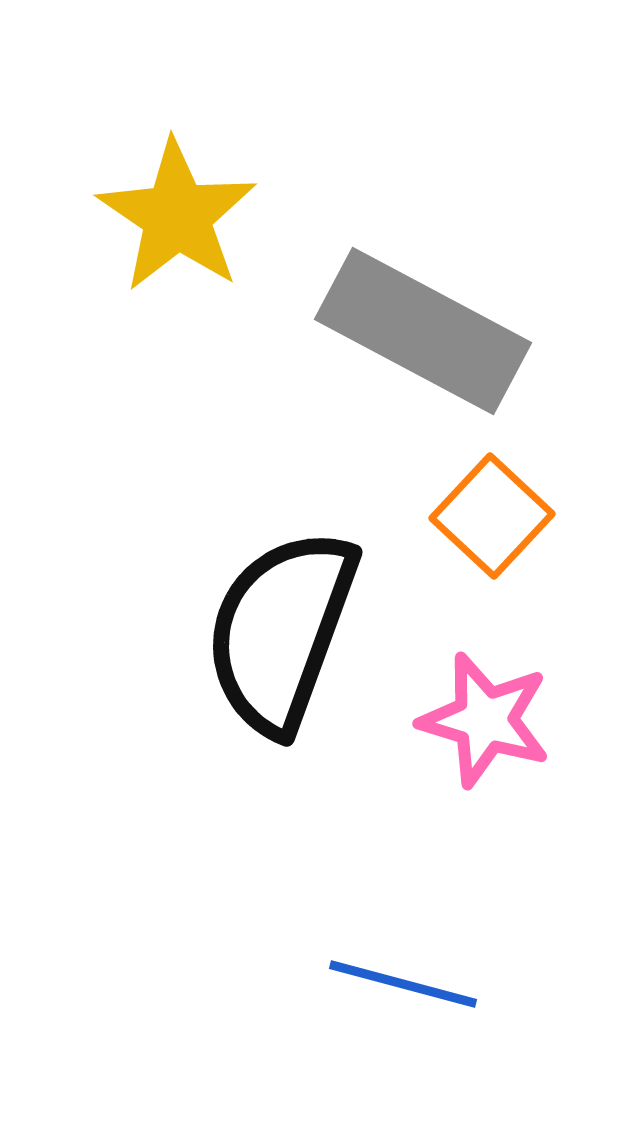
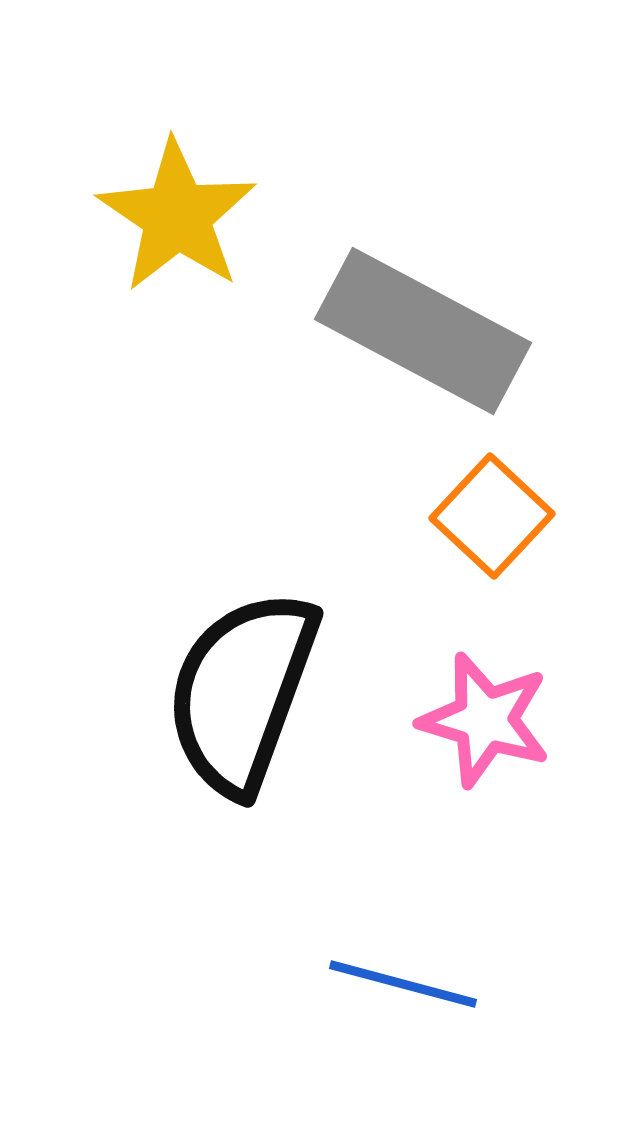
black semicircle: moved 39 px left, 61 px down
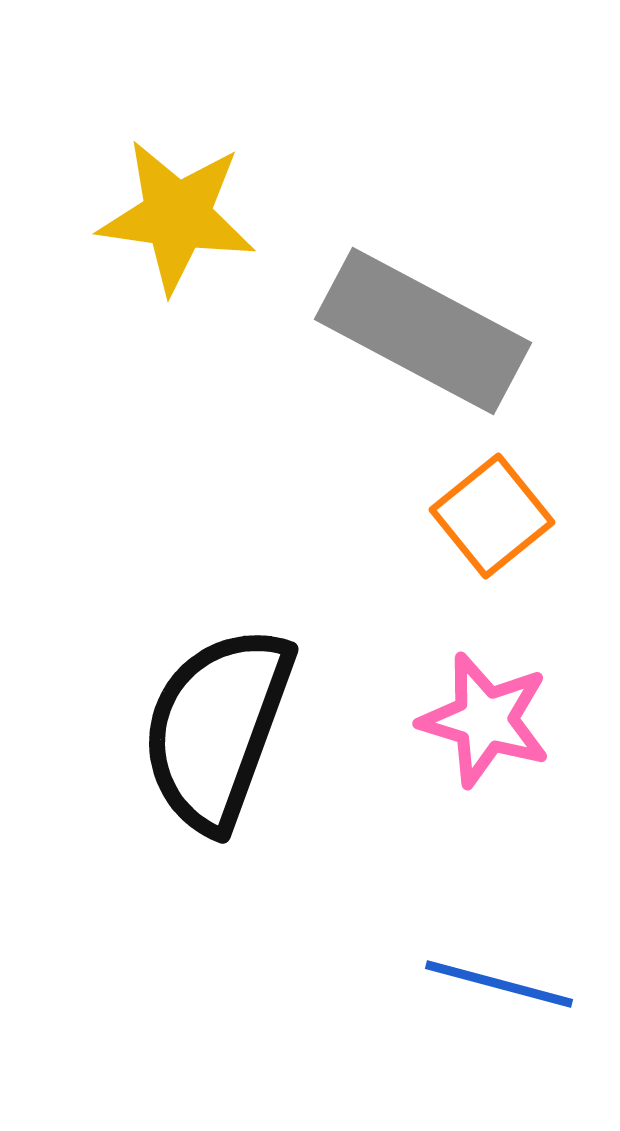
yellow star: rotated 26 degrees counterclockwise
orange square: rotated 8 degrees clockwise
black semicircle: moved 25 px left, 36 px down
blue line: moved 96 px right
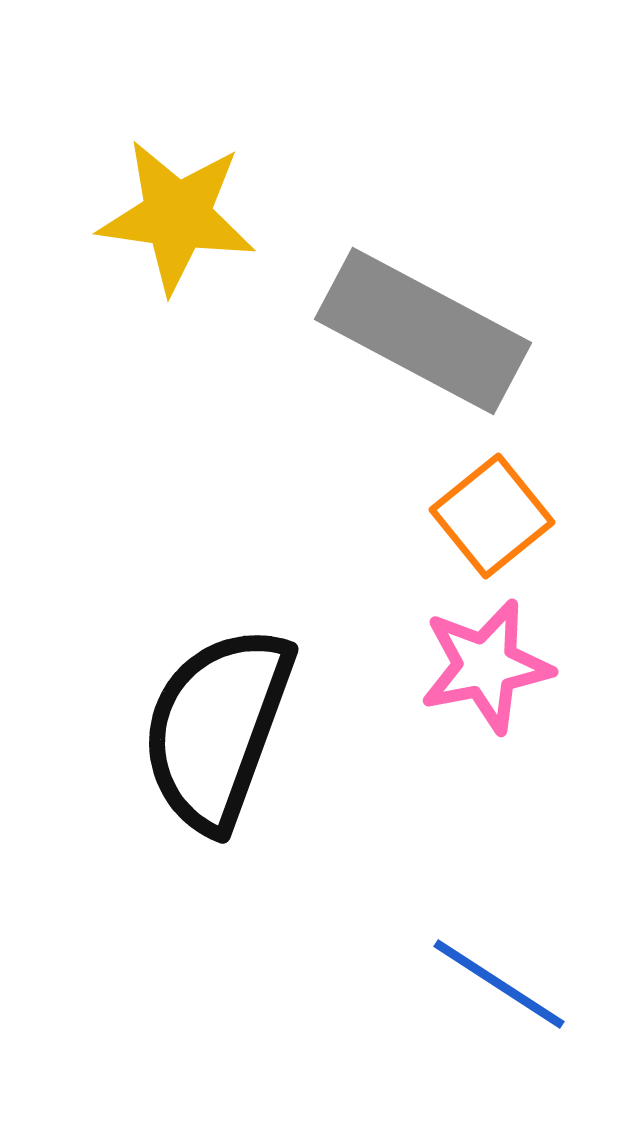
pink star: moved 1 px right, 54 px up; rotated 28 degrees counterclockwise
blue line: rotated 18 degrees clockwise
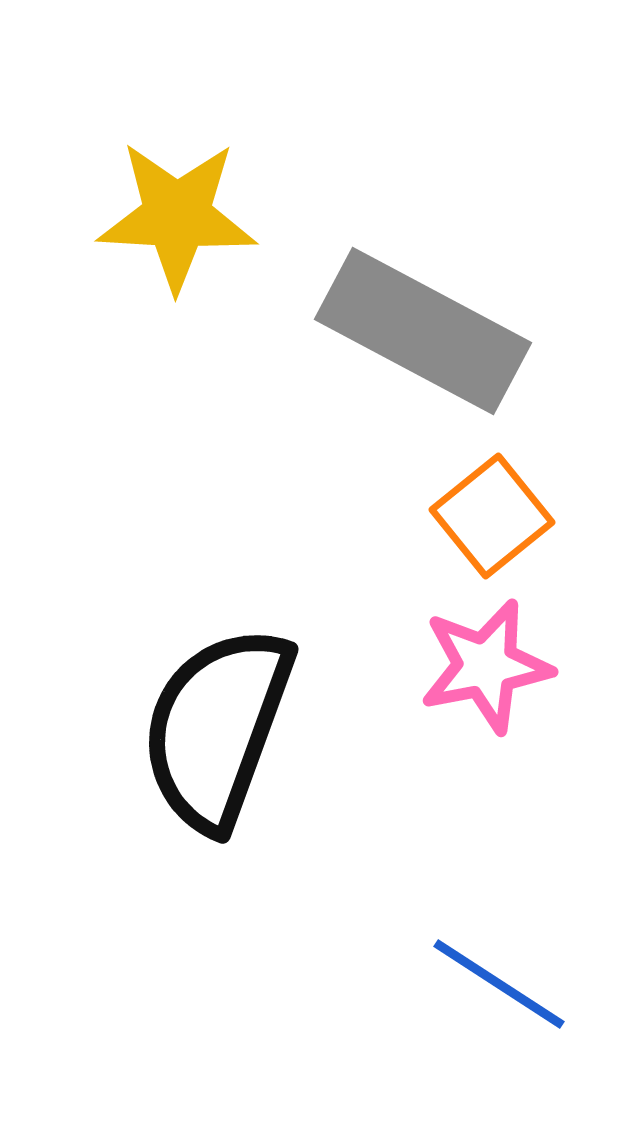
yellow star: rotated 5 degrees counterclockwise
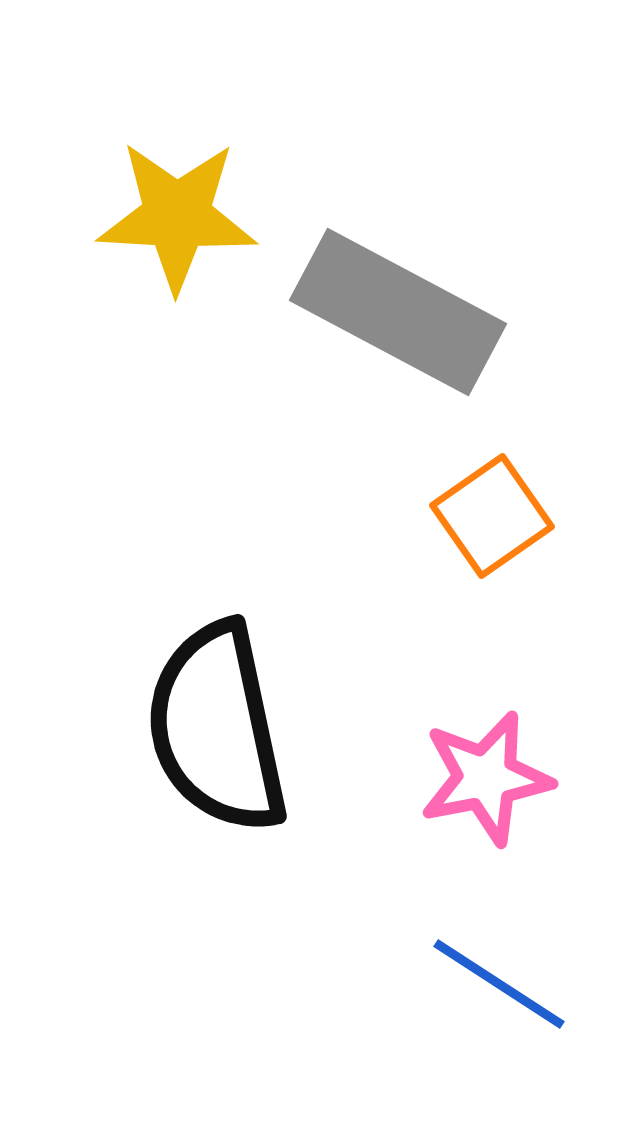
gray rectangle: moved 25 px left, 19 px up
orange square: rotated 4 degrees clockwise
pink star: moved 112 px down
black semicircle: rotated 32 degrees counterclockwise
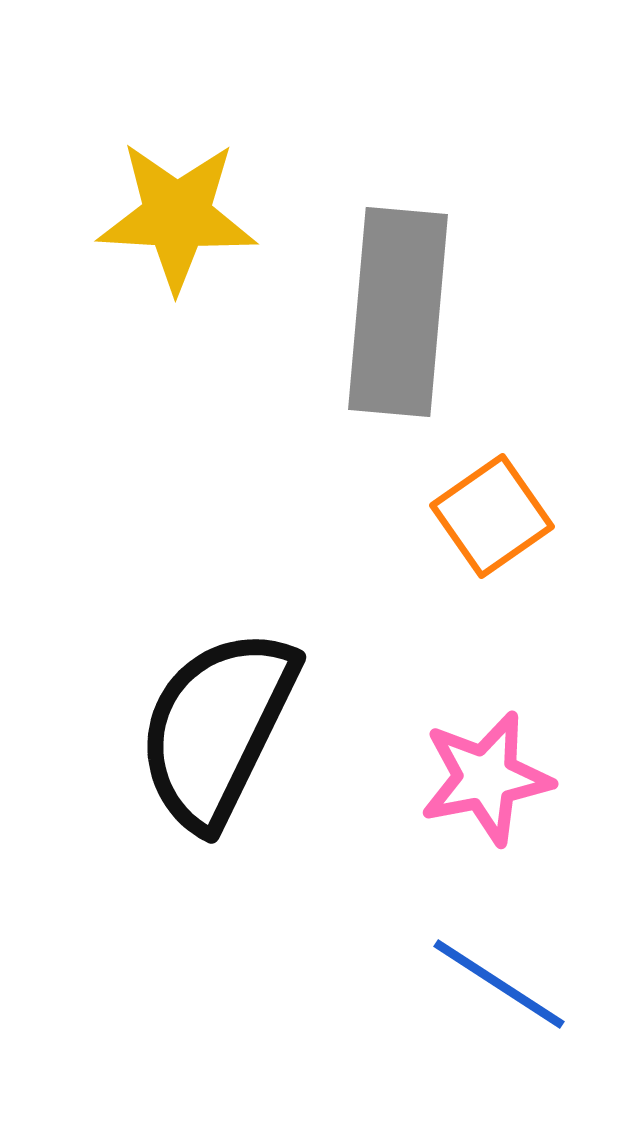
gray rectangle: rotated 67 degrees clockwise
black semicircle: rotated 38 degrees clockwise
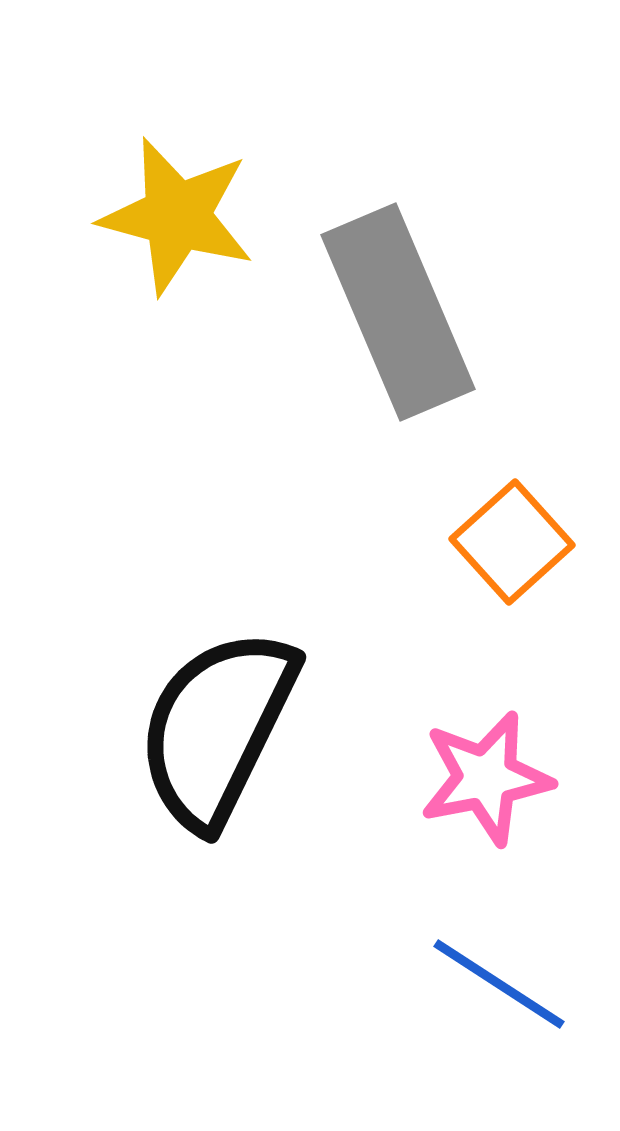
yellow star: rotated 12 degrees clockwise
gray rectangle: rotated 28 degrees counterclockwise
orange square: moved 20 px right, 26 px down; rotated 7 degrees counterclockwise
